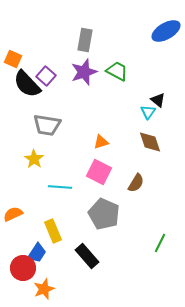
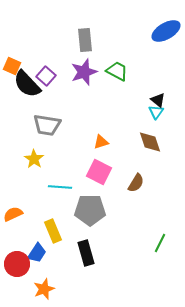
gray rectangle: rotated 15 degrees counterclockwise
orange square: moved 1 px left, 7 px down
cyan triangle: moved 8 px right
gray pentagon: moved 14 px left, 4 px up; rotated 24 degrees counterclockwise
black rectangle: moved 1 px left, 3 px up; rotated 25 degrees clockwise
red circle: moved 6 px left, 4 px up
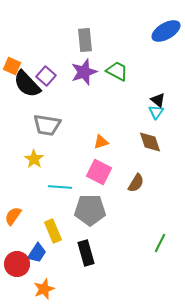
orange semicircle: moved 2 px down; rotated 30 degrees counterclockwise
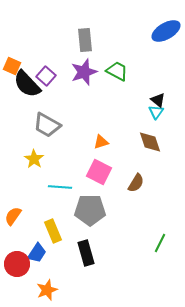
gray trapezoid: rotated 20 degrees clockwise
orange star: moved 3 px right, 1 px down
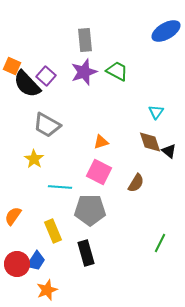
black triangle: moved 11 px right, 51 px down
blue trapezoid: moved 1 px left, 8 px down
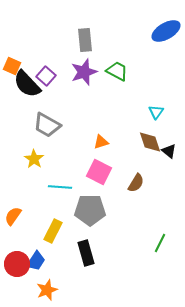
yellow rectangle: rotated 50 degrees clockwise
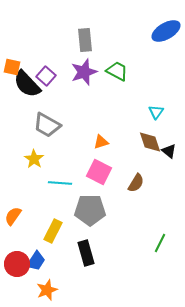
orange square: moved 1 px down; rotated 12 degrees counterclockwise
cyan line: moved 4 px up
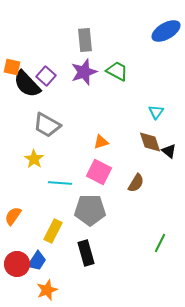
blue trapezoid: moved 1 px right
